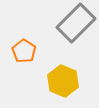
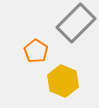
orange pentagon: moved 12 px right
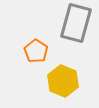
gray rectangle: rotated 30 degrees counterclockwise
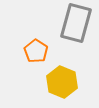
yellow hexagon: moved 1 px left, 1 px down
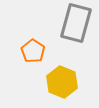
orange pentagon: moved 3 px left
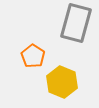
orange pentagon: moved 5 px down
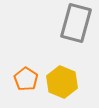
orange pentagon: moved 7 px left, 23 px down
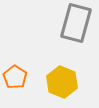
orange pentagon: moved 11 px left, 2 px up
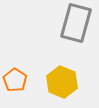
orange pentagon: moved 3 px down
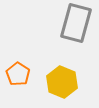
orange pentagon: moved 3 px right, 6 px up
